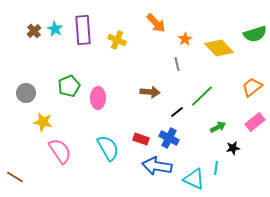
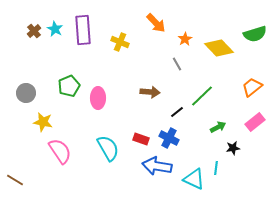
yellow cross: moved 3 px right, 2 px down
gray line: rotated 16 degrees counterclockwise
brown line: moved 3 px down
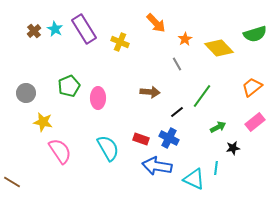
purple rectangle: moved 1 px right, 1 px up; rotated 28 degrees counterclockwise
green line: rotated 10 degrees counterclockwise
brown line: moved 3 px left, 2 px down
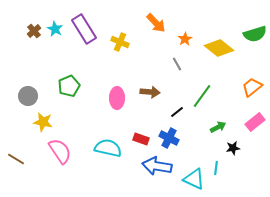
yellow diamond: rotated 8 degrees counterclockwise
gray circle: moved 2 px right, 3 px down
pink ellipse: moved 19 px right
cyan semicircle: rotated 48 degrees counterclockwise
brown line: moved 4 px right, 23 px up
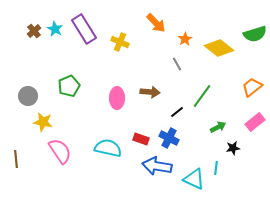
brown line: rotated 54 degrees clockwise
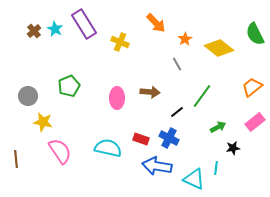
purple rectangle: moved 5 px up
green semicircle: rotated 80 degrees clockwise
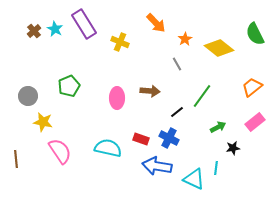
brown arrow: moved 1 px up
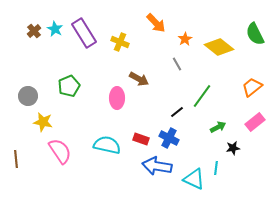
purple rectangle: moved 9 px down
yellow diamond: moved 1 px up
brown arrow: moved 11 px left, 12 px up; rotated 24 degrees clockwise
cyan semicircle: moved 1 px left, 3 px up
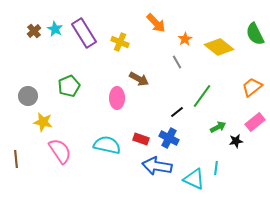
gray line: moved 2 px up
black star: moved 3 px right, 7 px up
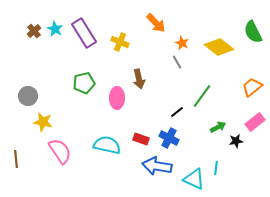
green semicircle: moved 2 px left, 2 px up
orange star: moved 3 px left, 4 px down; rotated 16 degrees counterclockwise
brown arrow: rotated 48 degrees clockwise
green pentagon: moved 15 px right, 3 px up; rotated 10 degrees clockwise
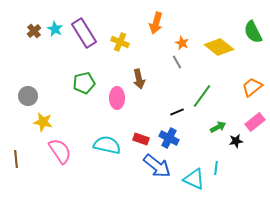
orange arrow: rotated 60 degrees clockwise
black line: rotated 16 degrees clockwise
blue arrow: rotated 152 degrees counterclockwise
